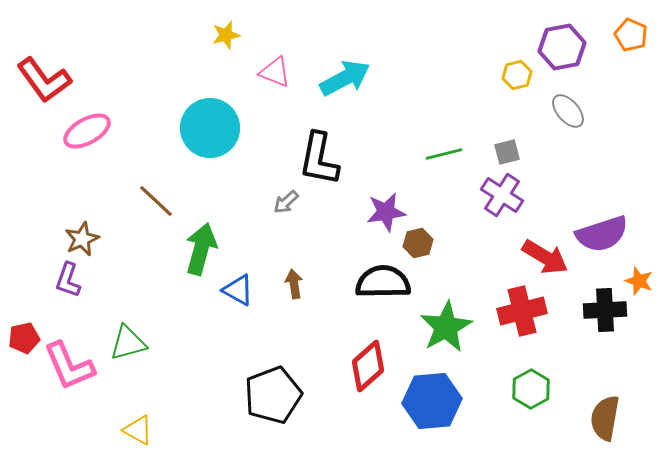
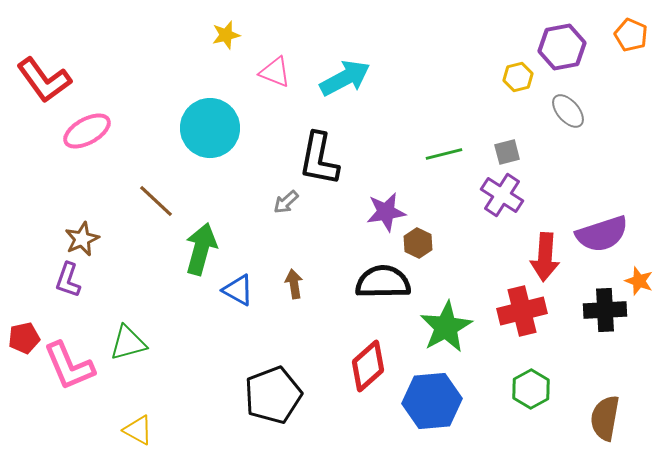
yellow hexagon: moved 1 px right, 2 px down
brown hexagon: rotated 20 degrees counterclockwise
red arrow: rotated 63 degrees clockwise
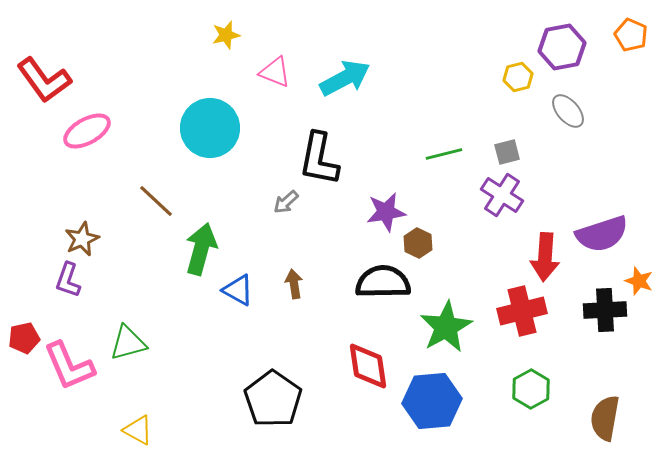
red diamond: rotated 57 degrees counterclockwise
black pentagon: moved 4 px down; rotated 16 degrees counterclockwise
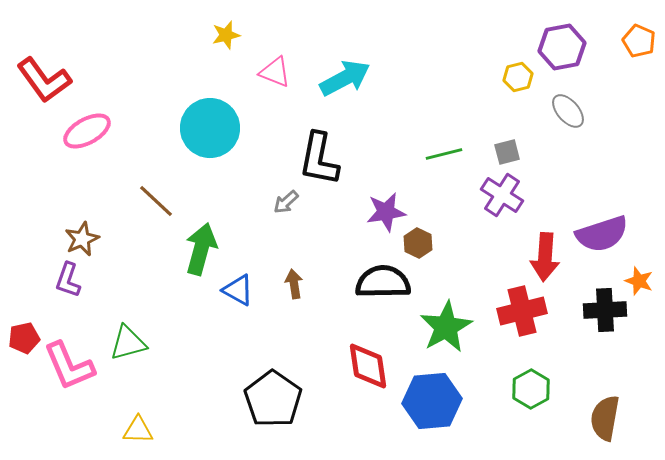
orange pentagon: moved 8 px right, 6 px down
yellow triangle: rotated 28 degrees counterclockwise
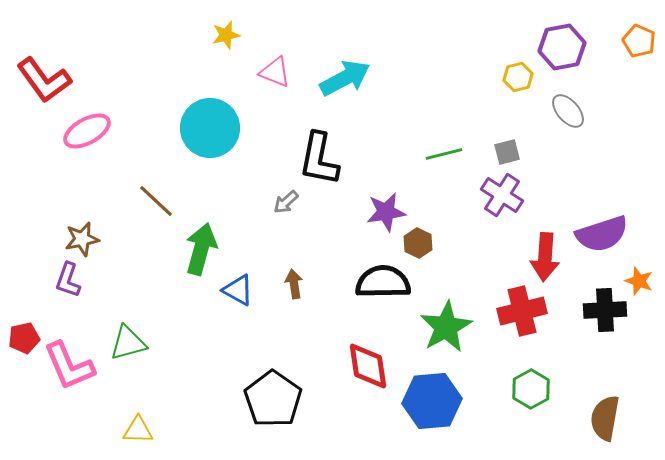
brown star: rotated 12 degrees clockwise
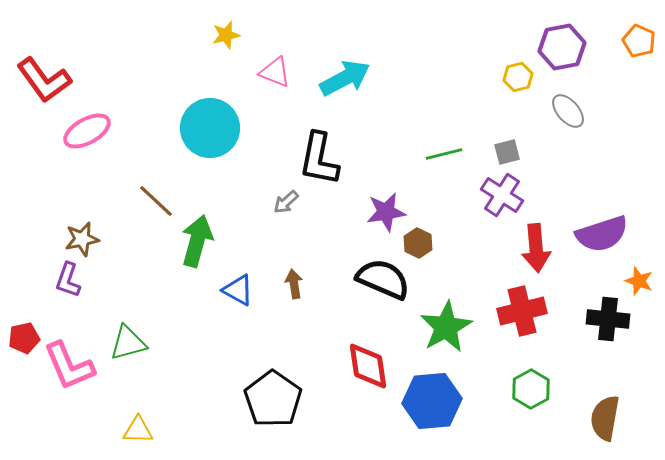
green arrow: moved 4 px left, 8 px up
red arrow: moved 9 px left, 9 px up; rotated 9 degrees counterclockwise
black semicircle: moved 3 px up; rotated 24 degrees clockwise
black cross: moved 3 px right, 9 px down; rotated 9 degrees clockwise
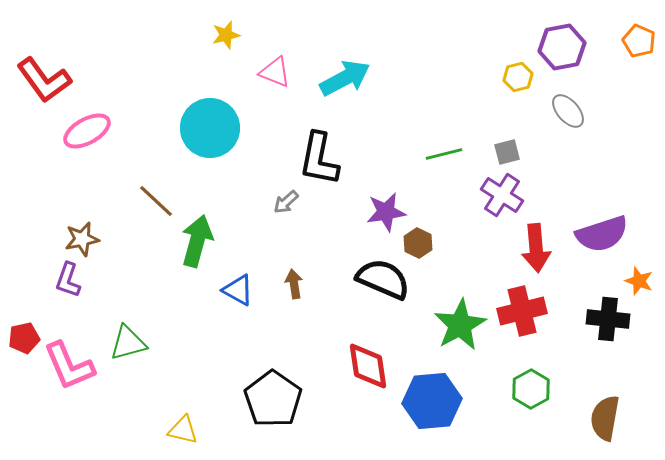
green star: moved 14 px right, 2 px up
yellow triangle: moved 45 px right; rotated 12 degrees clockwise
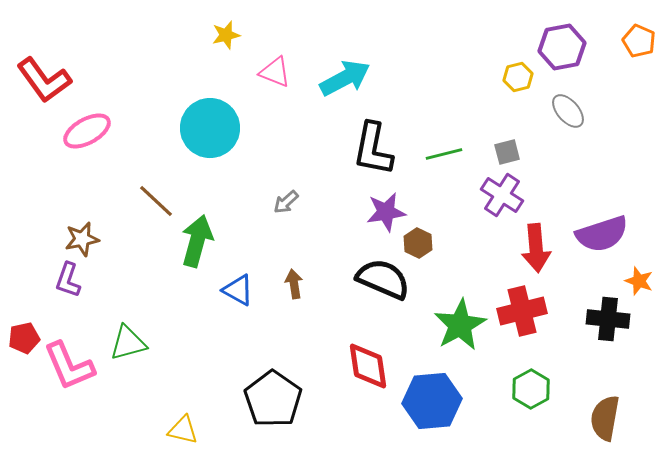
black L-shape: moved 54 px right, 10 px up
